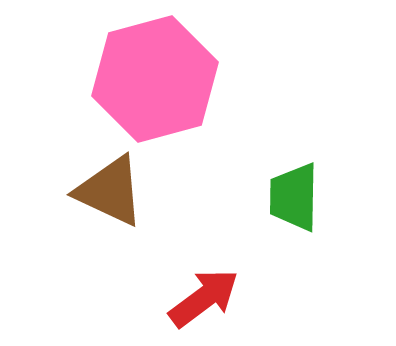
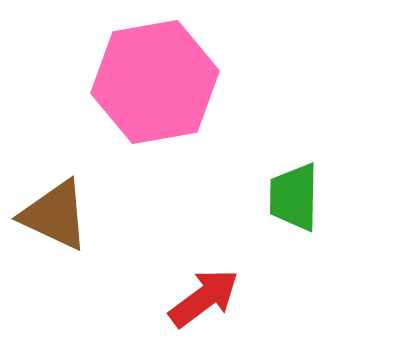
pink hexagon: moved 3 px down; rotated 5 degrees clockwise
brown triangle: moved 55 px left, 24 px down
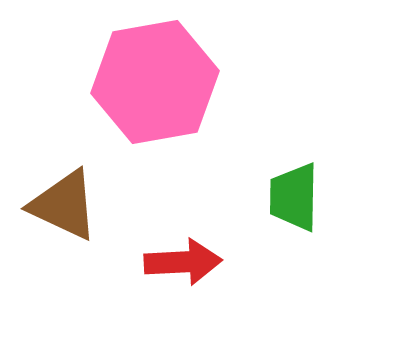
brown triangle: moved 9 px right, 10 px up
red arrow: moved 21 px left, 36 px up; rotated 34 degrees clockwise
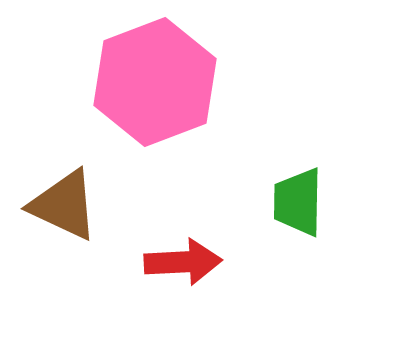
pink hexagon: rotated 11 degrees counterclockwise
green trapezoid: moved 4 px right, 5 px down
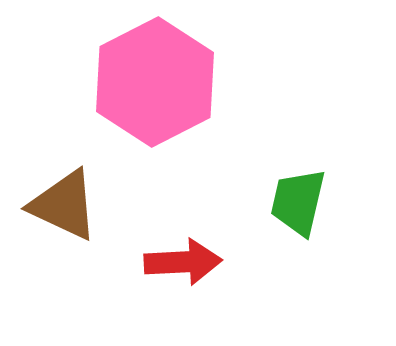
pink hexagon: rotated 6 degrees counterclockwise
green trapezoid: rotated 12 degrees clockwise
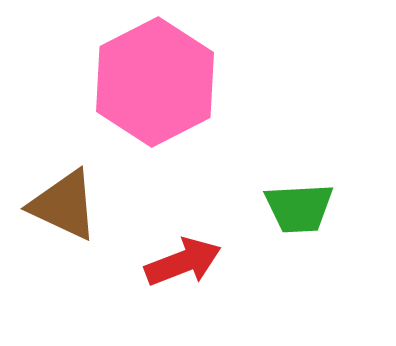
green trapezoid: moved 1 px right, 6 px down; rotated 106 degrees counterclockwise
red arrow: rotated 18 degrees counterclockwise
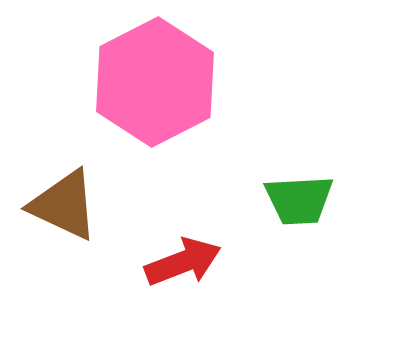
green trapezoid: moved 8 px up
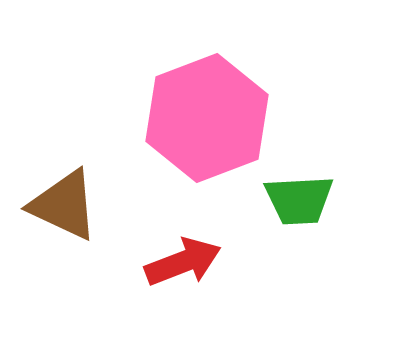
pink hexagon: moved 52 px right, 36 px down; rotated 6 degrees clockwise
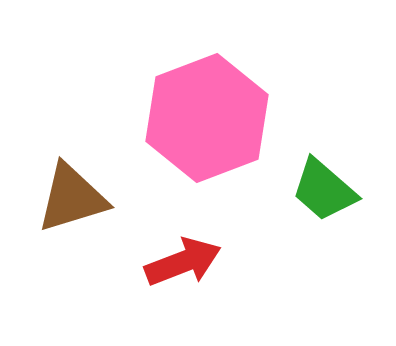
green trapezoid: moved 25 px right, 10 px up; rotated 44 degrees clockwise
brown triangle: moved 8 px right, 7 px up; rotated 42 degrees counterclockwise
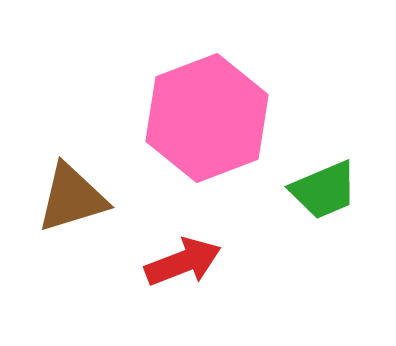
green trapezoid: rotated 64 degrees counterclockwise
